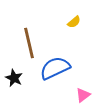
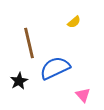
black star: moved 5 px right, 3 px down; rotated 18 degrees clockwise
pink triangle: rotated 35 degrees counterclockwise
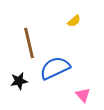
yellow semicircle: moved 1 px up
black star: rotated 18 degrees clockwise
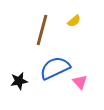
brown line: moved 13 px right, 13 px up; rotated 28 degrees clockwise
pink triangle: moved 3 px left, 13 px up
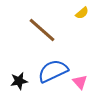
yellow semicircle: moved 8 px right, 8 px up
brown line: rotated 64 degrees counterclockwise
blue semicircle: moved 2 px left, 3 px down
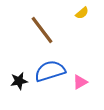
brown line: rotated 12 degrees clockwise
blue semicircle: moved 3 px left; rotated 8 degrees clockwise
pink triangle: rotated 42 degrees clockwise
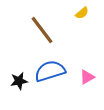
pink triangle: moved 7 px right, 5 px up
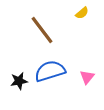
pink triangle: rotated 21 degrees counterclockwise
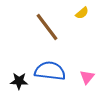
brown line: moved 5 px right, 3 px up
blue semicircle: rotated 24 degrees clockwise
black star: rotated 12 degrees clockwise
